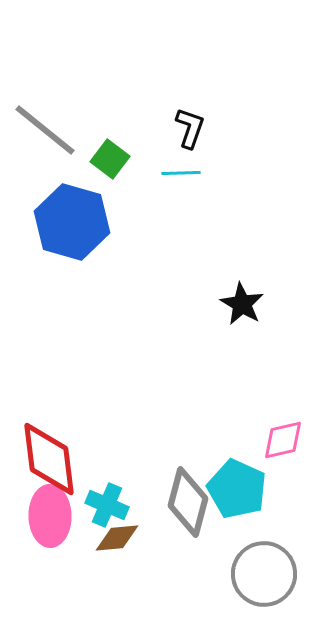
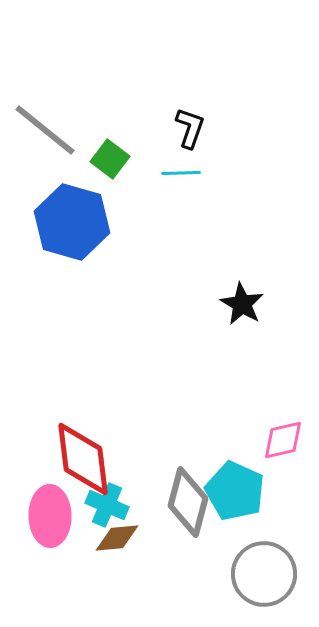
red diamond: moved 34 px right
cyan pentagon: moved 2 px left, 2 px down
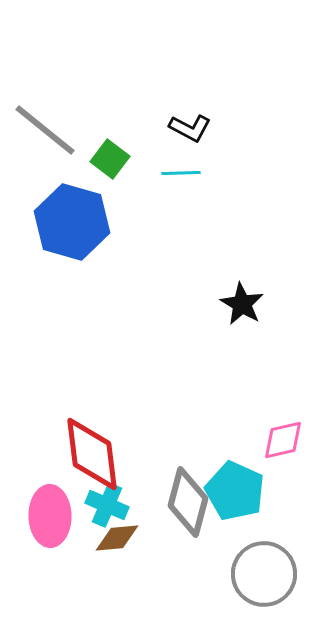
black L-shape: rotated 99 degrees clockwise
red diamond: moved 9 px right, 5 px up
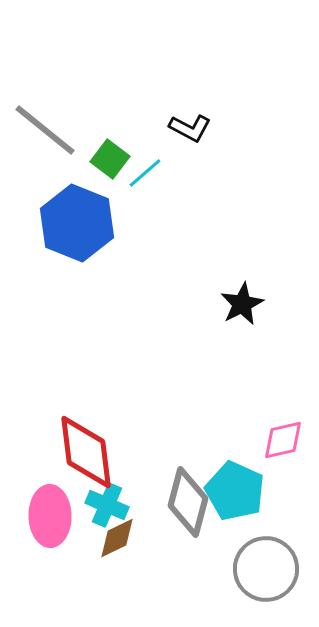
cyan line: moved 36 px left; rotated 39 degrees counterclockwise
blue hexagon: moved 5 px right, 1 px down; rotated 6 degrees clockwise
black star: rotated 15 degrees clockwise
red diamond: moved 6 px left, 2 px up
brown diamond: rotated 21 degrees counterclockwise
gray circle: moved 2 px right, 5 px up
